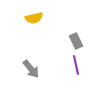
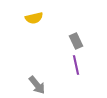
gray arrow: moved 6 px right, 16 px down
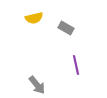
gray rectangle: moved 10 px left, 13 px up; rotated 35 degrees counterclockwise
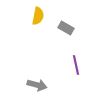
yellow semicircle: moved 4 px right, 2 px up; rotated 66 degrees counterclockwise
gray arrow: rotated 36 degrees counterclockwise
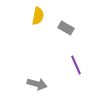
purple line: rotated 12 degrees counterclockwise
gray arrow: moved 1 px up
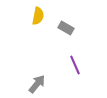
purple line: moved 1 px left
gray arrow: rotated 66 degrees counterclockwise
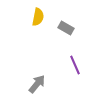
yellow semicircle: moved 1 px down
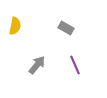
yellow semicircle: moved 23 px left, 9 px down
gray arrow: moved 19 px up
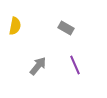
gray arrow: moved 1 px right, 1 px down
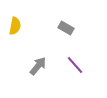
purple line: rotated 18 degrees counterclockwise
